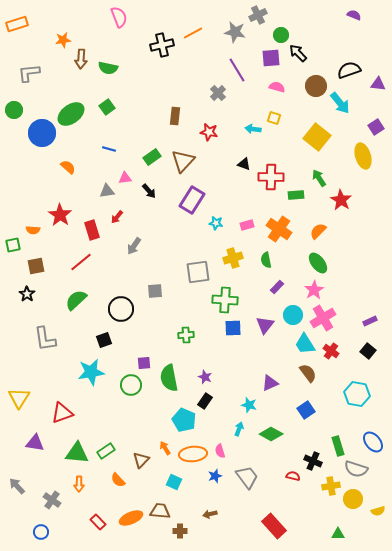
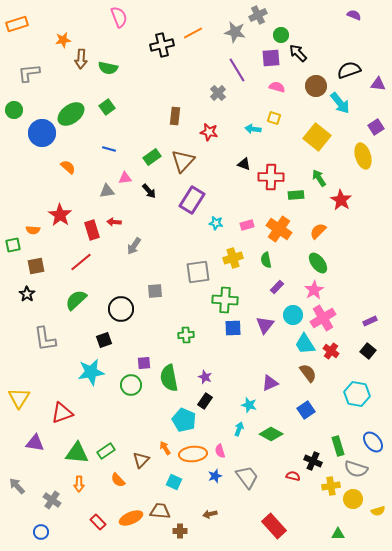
red arrow at (117, 217): moved 3 px left, 5 px down; rotated 56 degrees clockwise
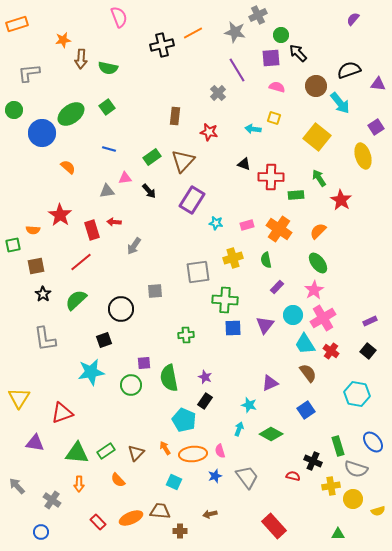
purple semicircle at (354, 15): moved 1 px left, 4 px down; rotated 72 degrees counterclockwise
black star at (27, 294): moved 16 px right
brown triangle at (141, 460): moved 5 px left, 7 px up
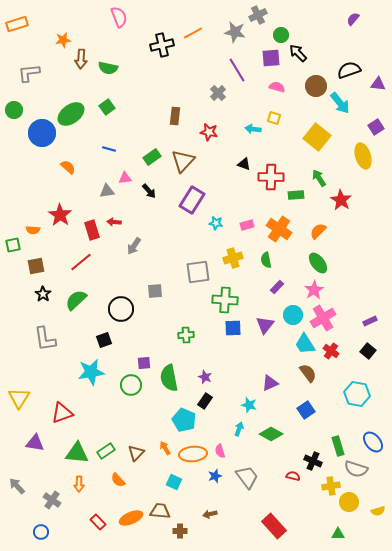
yellow circle at (353, 499): moved 4 px left, 3 px down
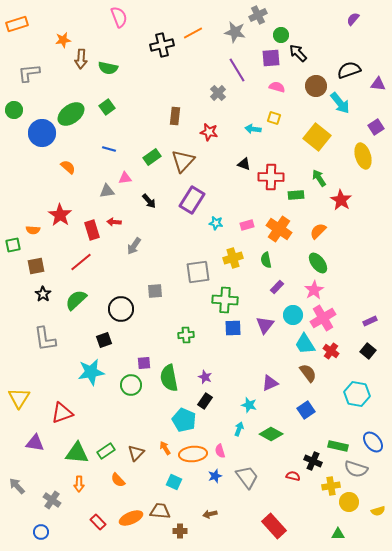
black arrow at (149, 191): moved 10 px down
green rectangle at (338, 446): rotated 60 degrees counterclockwise
